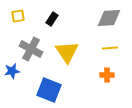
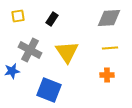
gray cross: moved 1 px left, 1 px down
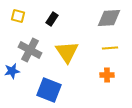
yellow square: rotated 24 degrees clockwise
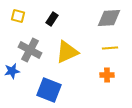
yellow triangle: rotated 40 degrees clockwise
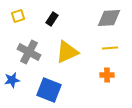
yellow square: rotated 32 degrees counterclockwise
gray cross: moved 1 px left, 2 px down
blue star: moved 9 px down
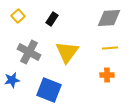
yellow square: rotated 24 degrees counterclockwise
yellow triangle: rotated 30 degrees counterclockwise
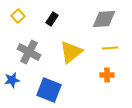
gray diamond: moved 5 px left, 1 px down
yellow triangle: moved 4 px right; rotated 15 degrees clockwise
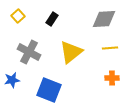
orange cross: moved 5 px right, 3 px down
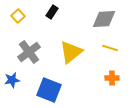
black rectangle: moved 7 px up
yellow line: rotated 21 degrees clockwise
gray cross: rotated 25 degrees clockwise
